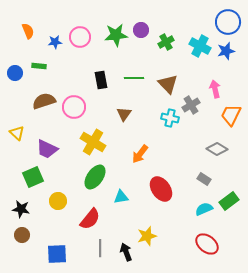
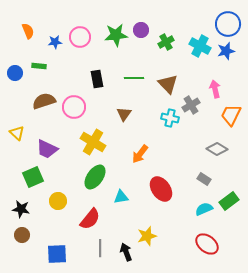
blue circle at (228, 22): moved 2 px down
black rectangle at (101, 80): moved 4 px left, 1 px up
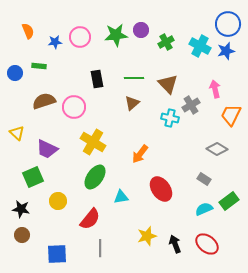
brown triangle at (124, 114): moved 8 px right, 11 px up; rotated 14 degrees clockwise
black arrow at (126, 252): moved 49 px right, 8 px up
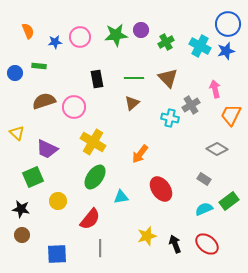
brown triangle at (168, 84): moved 6 px up
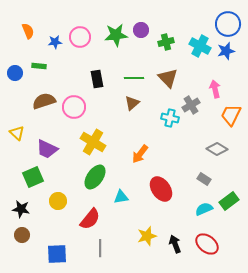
green cross at (166, 42): rotated 14 degrees clockwise
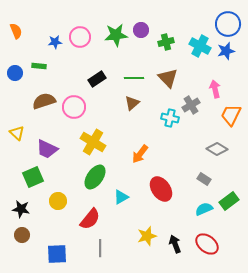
orange semicircle at (28, 31): moved 12 px left
black rectangle at (97, 79): rotated 66 degrees clockwise
cyan triangle at (121, 197): rotated 21 degrees counterclockwise
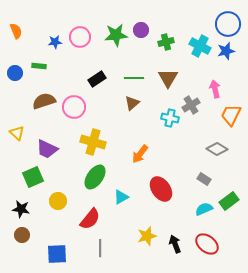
brown triangle at (168, 78): rotated 15 degrees clockwise
yellow cross at (93, 142): rotated 15 degrees counterclockwise
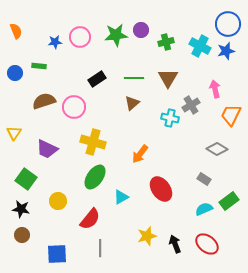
yellow triangle at (17, 133): moved 3 px left; rotated 21 degrees clockwise
green square at (33, 177): moved 7 px left, 2 px down; rotated 30 degrees counterclockwise
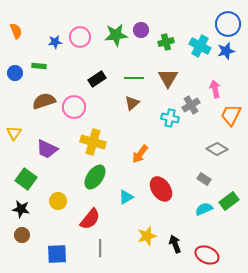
cyan triangle at (121, 197): moved 5 px right
red ellipse at (207, 244): moved 11 px down; rotated 15 degrees counterclockwise
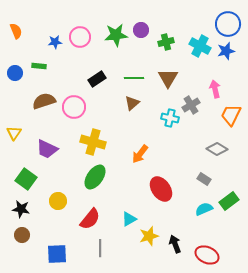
cyan triangle at (126, 197): moved 3 px right, 22 px down
yellow star at (147, 236): moved 2 px right
